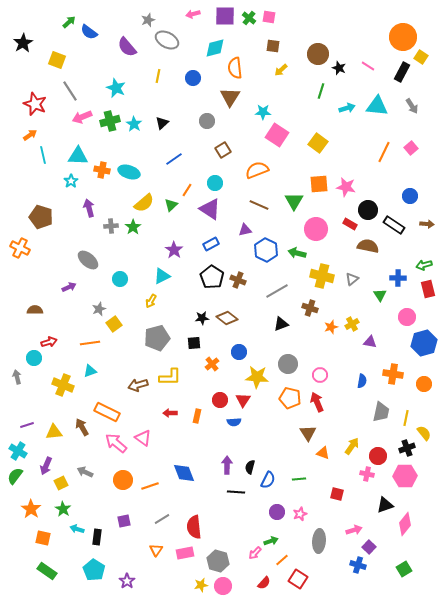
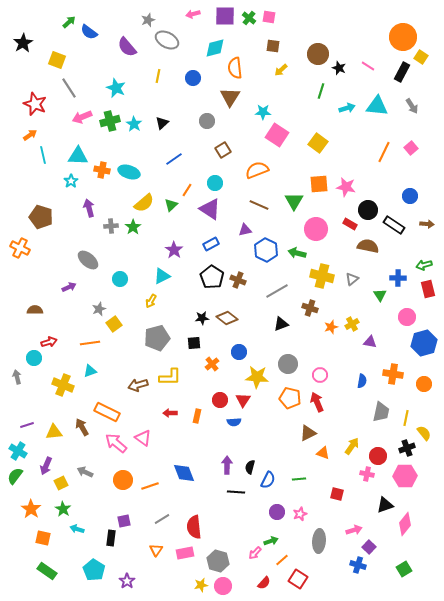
gray line at (70, 91): moved 1 px left, 3 px up
brown triangle at (308, 433): rotated 36 degrees clockwise
black rectangle at (97, 537): moved 14 px right, 1 px down
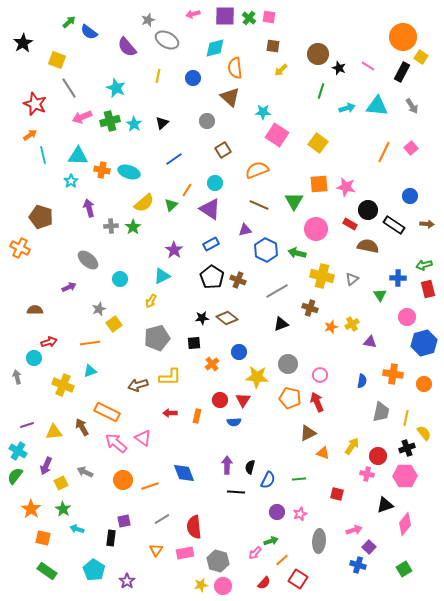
brown triangle at (230, 97): rotated 20 degrees counterclockwise
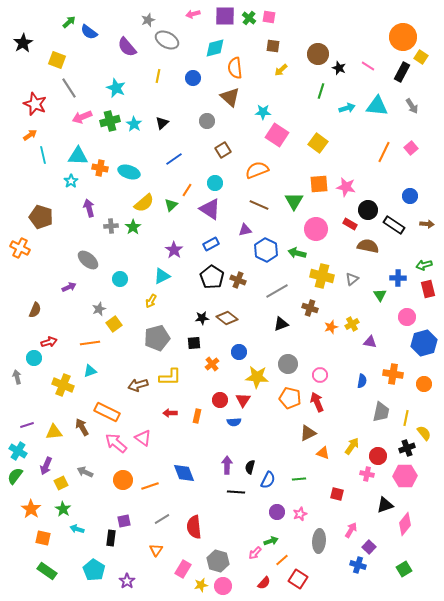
orange cross at (102, 170): moved 2 px left, 2 px up
brown semicircle at (35, 310): rotated 112 degrees clockwise
pink arrow at (354, 530): moved 3 px left; rotated 42 degrees counterclockwise
pink rectangle at (185, 553): moved 2 px left, 16 px down; rotated 48 degrees counterclockwise
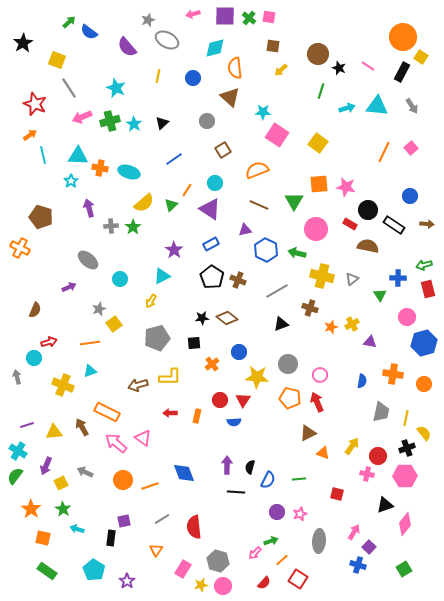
pink arrow at (351, 530): moved 3 px right, 2 px down
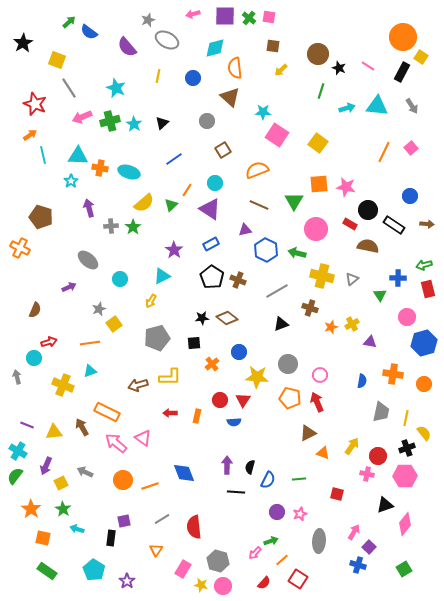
purple line at (27, 425): rotated 40 degrees clockwise
yellow star at (201, 585): rotated 24 degrees clockwise
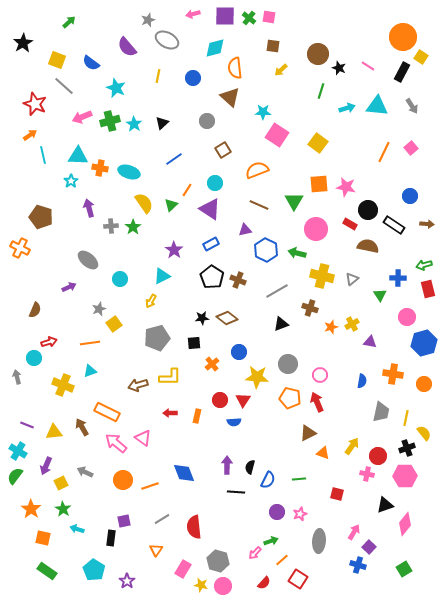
blue semicircle at (89, 32): moved 2 px right, 31 px down
gray line at (69, 88): moved 5 px left, 2 px up; rotated 15 degrees counterclockwise
yellow semicircle at (144, 203): rotated 85 degrees counterclockwise
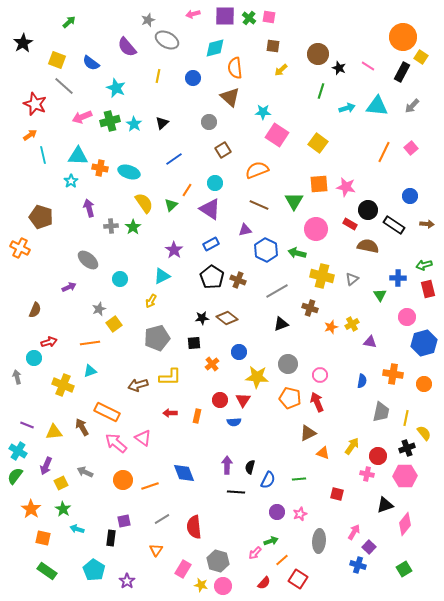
gray arrow at (412, 106): rotated 77 degrees clockwise
gray circle at (207, 121): moved 2 px right, 1 px down
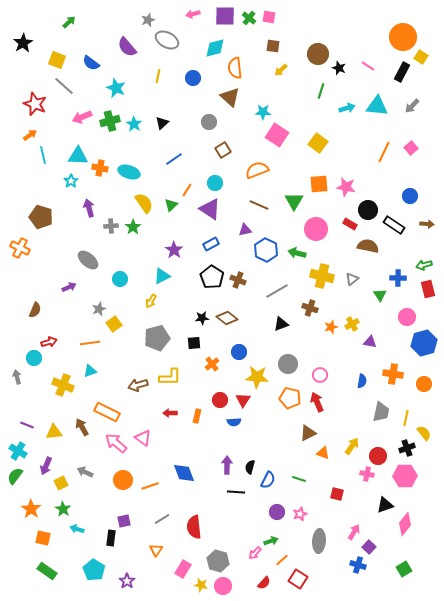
green line at (299, 479): rotated 24 degrees clockwise
